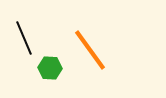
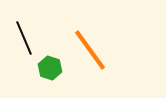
green hexagon: rotated 15 degrees clockwise
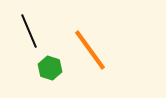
black line: moved 5 px right, 7 px up
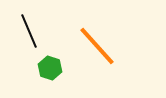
orange line: moved 7 px right, 4 px up; rotated 6 degrees counterclockwise
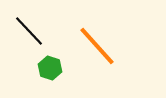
black line: rotated 20 degrees counterclockwise
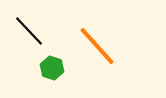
green hexagon: moved 2 px right
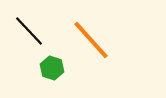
orange line: moved 6 px left, 6 px up
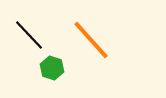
black line: moved 4 px down
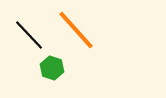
orange line: moved 15 px left, 10 px up
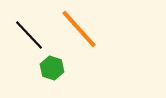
orange line: moved 3 px right, 1 px up
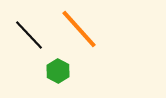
green hexagon: moved 6 px right, 3 px down; rotated 10 degrees clockwise
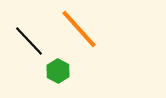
black line: moved 6 px down
